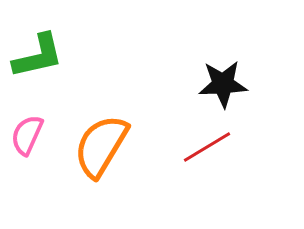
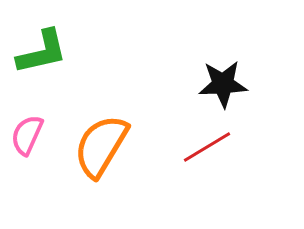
green L-shape: moved 4 px right, 4 px up
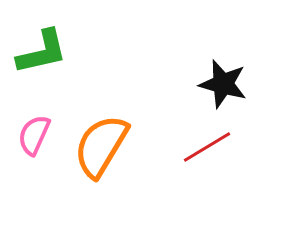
black star: rotated 18 degrees clockwise
pink semicircle: moved 7 px right
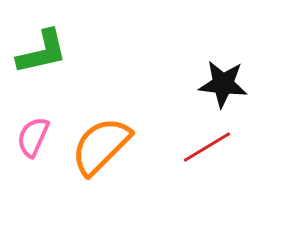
black star: rotated 9 degrees counterclockwise
pink semicircle: moved 1 px left, 2 px down
orange semicircle: rotated 14 degrees clockwise
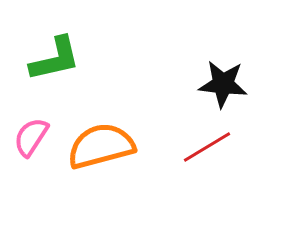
green L-shape: moved 13 px right, 7 px down
pink semicircle: moved 2 px left; rotated 9 degrees clockwise
orange semicircle: rotated 30 degrees clockwise
